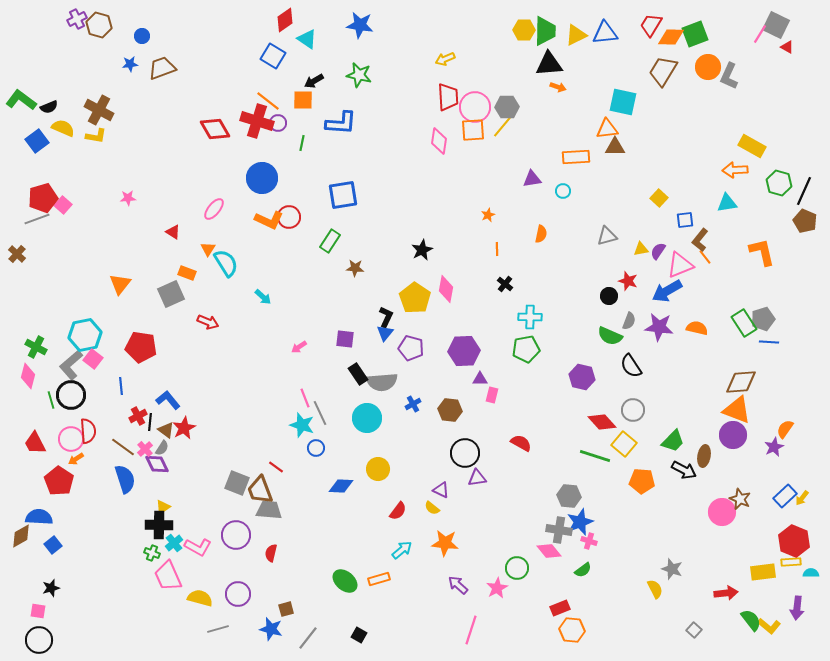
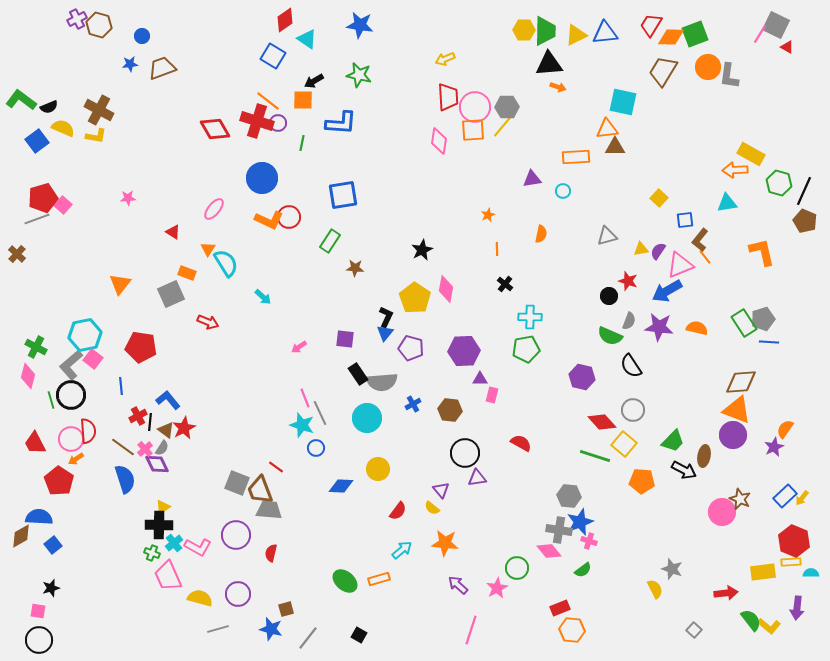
gray L-shape at (729, 76): rotated 16 degrees counterclockwise
yellow rectangle at (752, 146): moved 1 px left, 8 px down
purple triangle at (441, 490): rotated 24 degrees clockwise
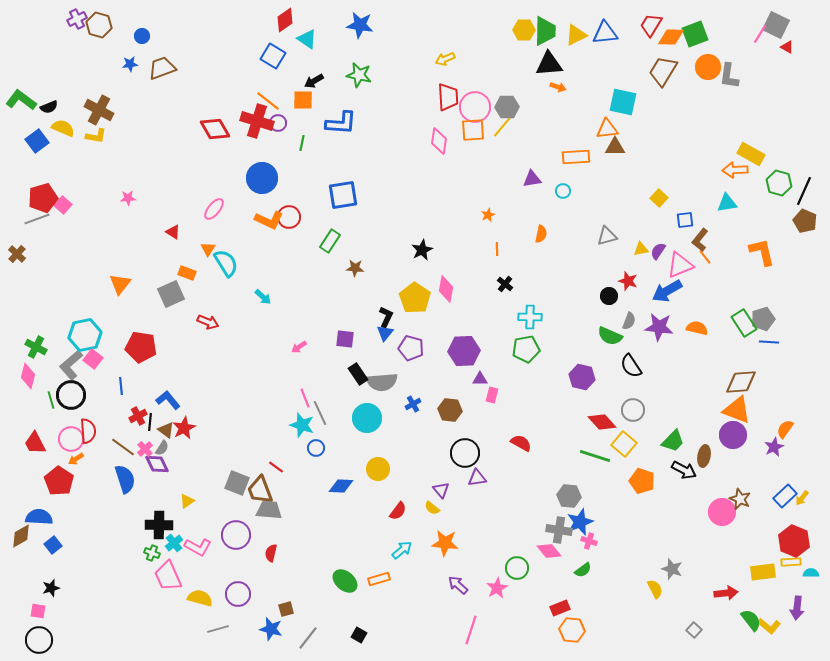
orange pentagon at (642, 481): rotated 15 degrees clockwise
yellow triangle at (163, 507): moved 24 px right, 6 px up
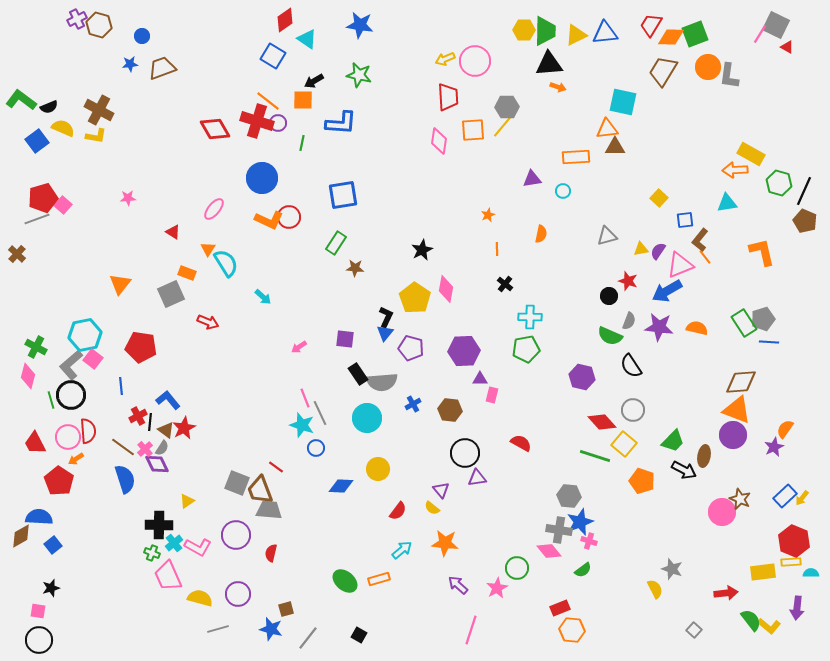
pink circle at (475, 107): moved 46 px up
green rectangle at (330, 241): moved 6 px right, 2 px down
pink circle at (71, 439): moved 3 px left, 2 px up
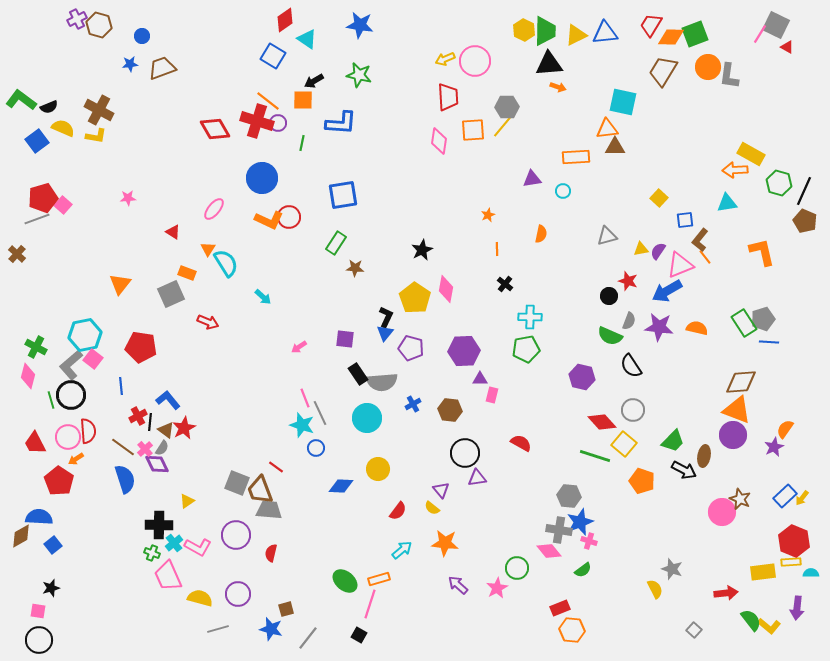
yellow hexagon at (524, 30): rotated 25 degrees clockwise
pink line at (471, 630): moved 101 px left, 26 px up
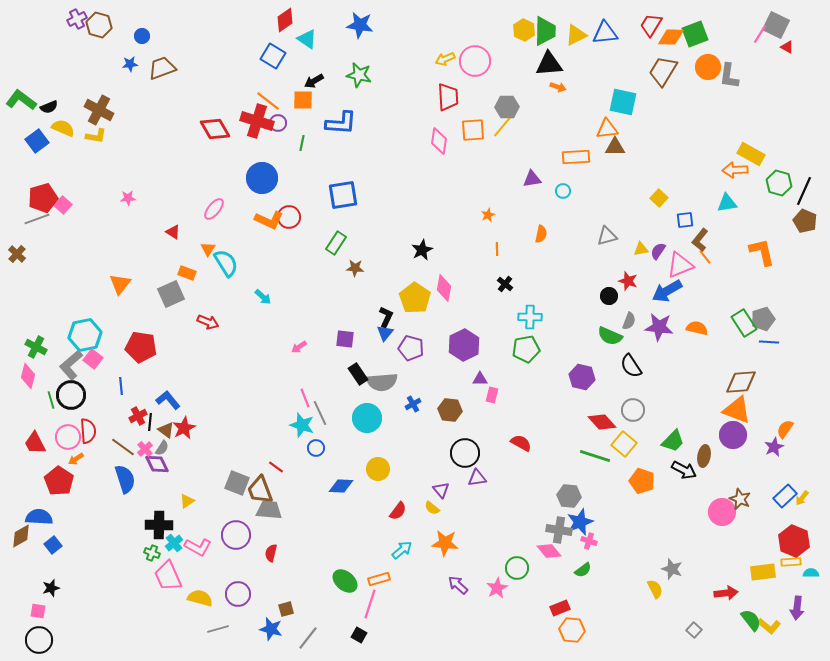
pink diamond at (446, 289): moved 2 px left, 1 px up
purple hexagon at (464, 351): moved 6 px up; rotated 24 degrees counterclockwise
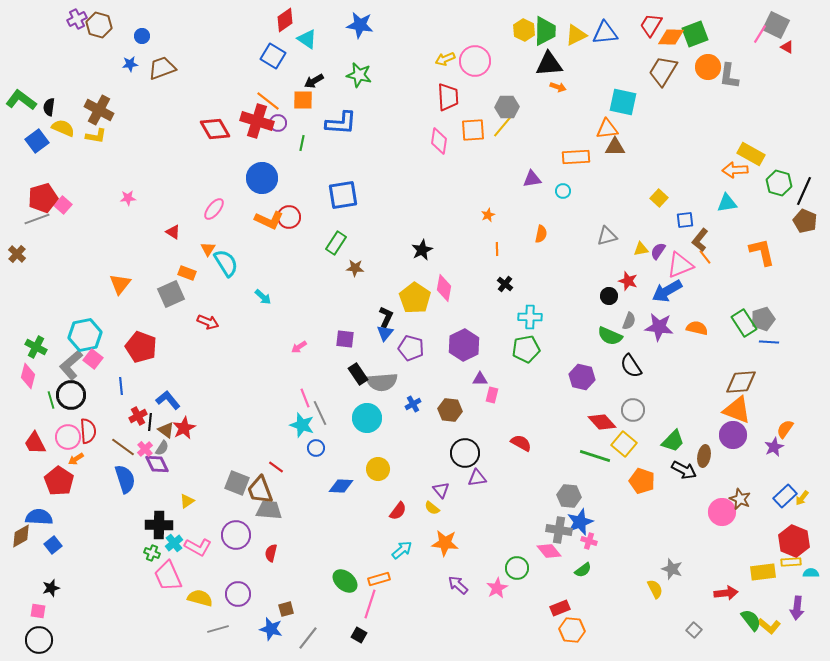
black semicircle at (49, 107): rotated 120 degrees clockwise
red pentagon at (141, 347): rotated 12 degrees clockwise
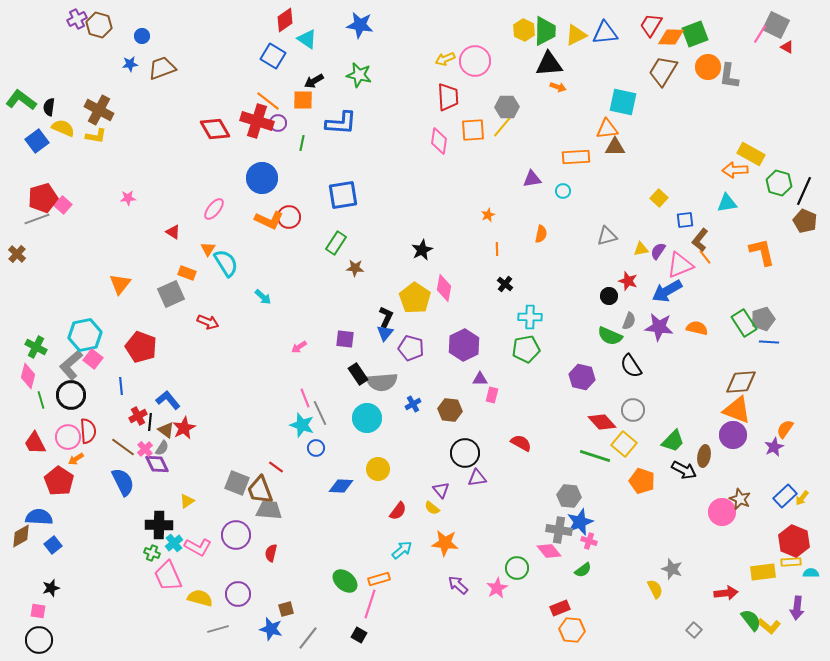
green line at (51, 400): moved 10 px left
blue semicircle at (125, 479): moved 2 px left, 3 px down; rotated 8 degrees counterclockwise
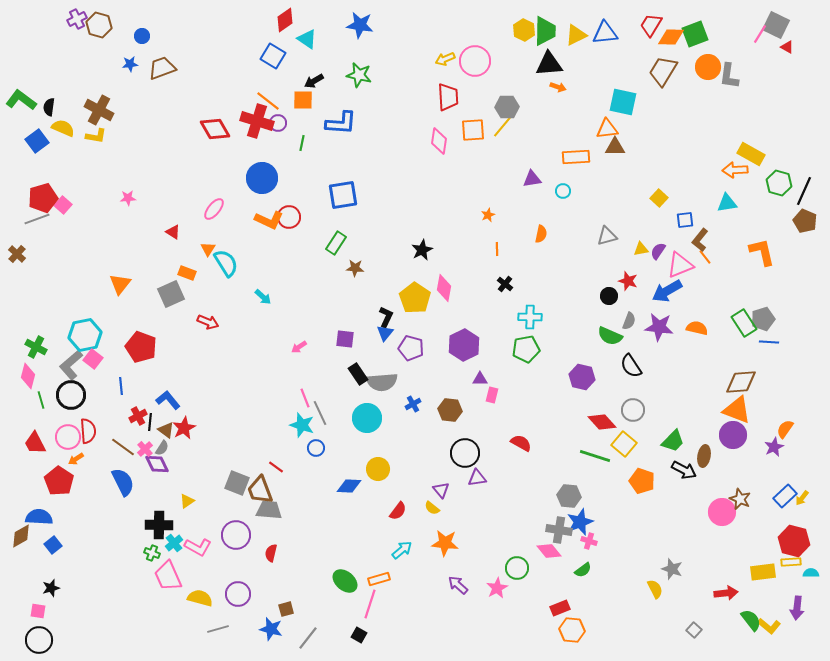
blue diamond at (341, 486): moved 8 px right
red hexagon at (794, 541): rotated 8 degrees counterclockwise
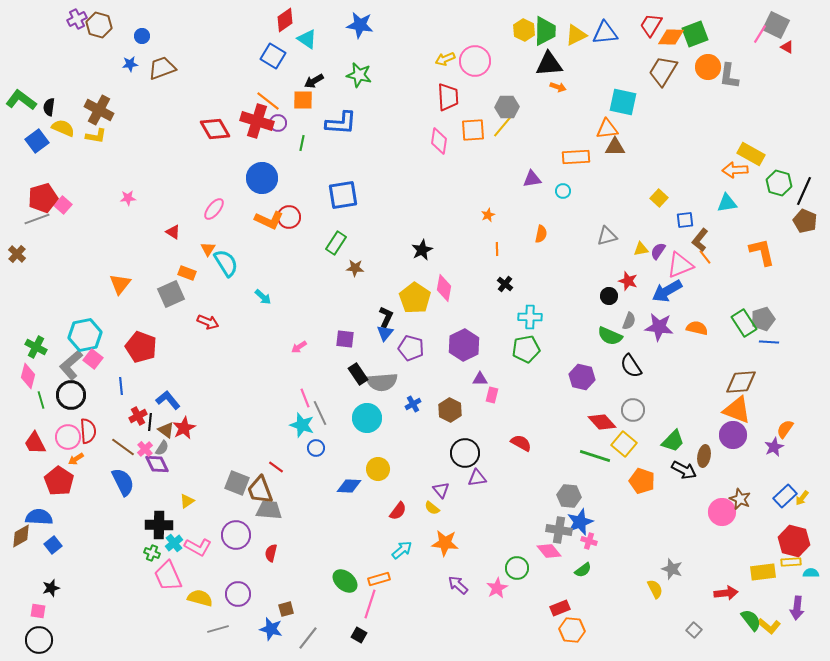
brown hexagon at (450, 410): rotated 20 degrees clockwise
